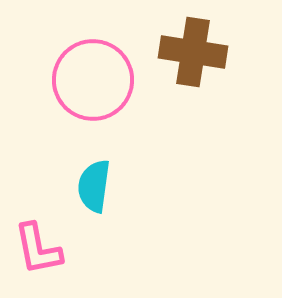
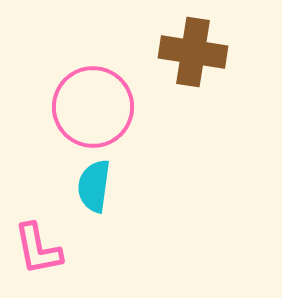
pink circle: moved 27 px down
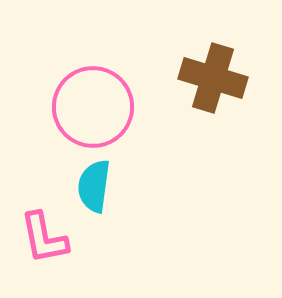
brown cross: moved 20 px right, 26 px down; rotated 8 degrees clockwise
pink L-shape: moved 6 px right, 11 px up
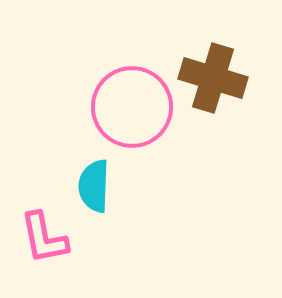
pink circle: moved 39 px right
cyan semicircle: rotated 6 degrees counterclockwise
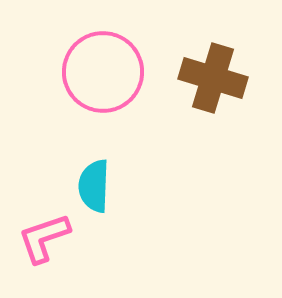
pink circle: moved 29 px left, 35 px up
pink L-shape: rotated 82 degrees clockwise
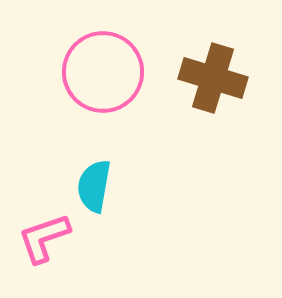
cyan semicircle: rotated 8 degrees clockwise
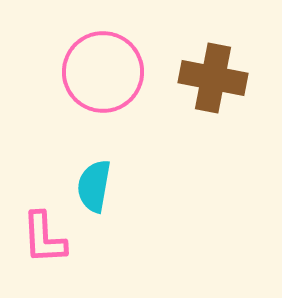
brown cross: rotated 6 degrees counterclockwise
pink L-shape: rotated 74 degrees counterclockwise
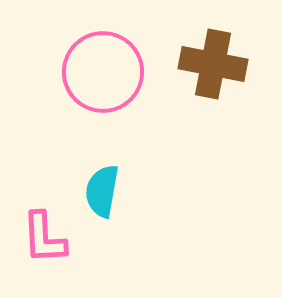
brown cross: moved 14 px up
cyan semicircle: moved 8 px right, 5 px down
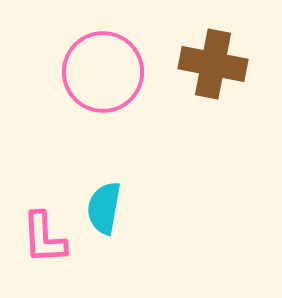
cyan semicircle: moved 2 px right, 17 px down
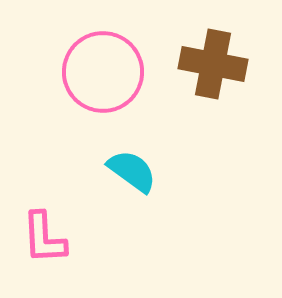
cyan semicircle: moved 28 px right, 37 px up; rotated 116 degrees clockwise
